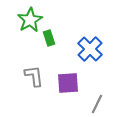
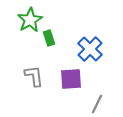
purple square: moved 3 px right, 4 px up
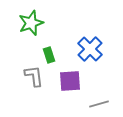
green star: moved 1 px right, 3 px down; rotated 10 degrees clockwise
green rectangle: moved 17 px down
purple square: moved 1 px left, 2 px down
gray line: moved 2 px right; rotated 48 degrees clockwise
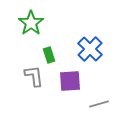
green star: rotated 15 degrees counterclockwise
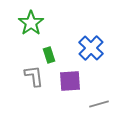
blue cross: moved 1 px right, 1 px up
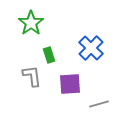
gray L-shape: moved 2 px left
purple square: moved 3 px down
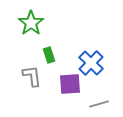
blue cross: moved 15 px down
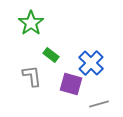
green rectangle: moved 2 px right; rotated 35 degrees counterclockwise
purple square: moved 1 px right; rotated 20 degrees clockwise
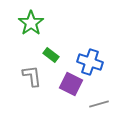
blue cross: moved 1 px left, 1 px up; rotated 25 degrees counterclockwise
purple square: rotated 10 degrees clockwise
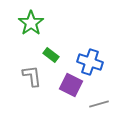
purple square: moved 1 px down
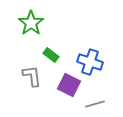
purple square: moved 2 px left
gray line: moved 4 px left
